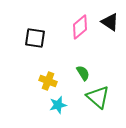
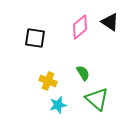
green triangle: moved 1 px left, 2 px down
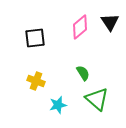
black triangle: rotated 24 degrees clockwise
black square: rotated 15 degrees counterclockwise
yellow cross: moved 12 px left
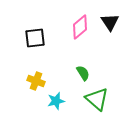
cyan star: moved 2 px left, 4 px up
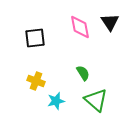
pink diamond: rotated 60 degrees counterclockwise
green triangle: moved 1 px left, 1 px down
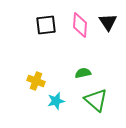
black triangle: moved 2 px left
pink diamond: moved 2 px up; rotated 15 degrees clockwise
black square: moved 11 px right, 13 px up
green semicircle: rotated 70 degrees counterclockwise
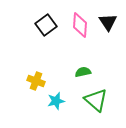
black square: rotated 30 degrees counterclockwise
green semicircle: moved 1 px up
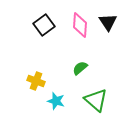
black square: moved 2 px left
green semicircle: moved 3 px left, 4 px up; rotated 28 degrees counterclockwise
cyan star: rotated 30 degrees clockwise
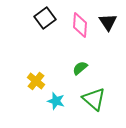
black square: moved 1 px right, 7 px up
yellow cross: rotated 18 degrees clockwise
green triangle: moved 2 px left, 1 px up
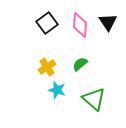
black square: moved 2 px right, 5 px down
green semicircle: moved 4 px up
yellow cross: moved 11 px right, 14 px up; rotated 18 degrees clockwise
cyan star: moved 1 px right, 11 px up
